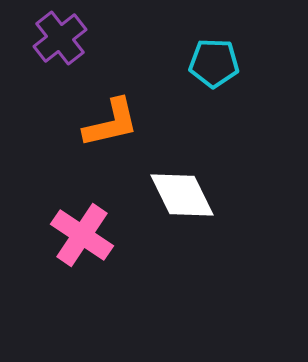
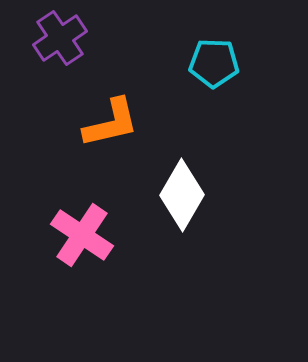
purple cross: rotated 4 degrees clockwise
white diamond: rotated 56 degrees clockwise
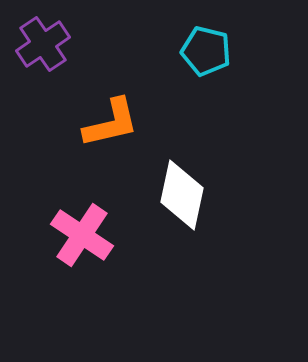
purple cross: moved 17 px left, 6 px down
cyan pentagon: moved 8 px left, 12 px up; rotated 12 degrees clockwise
white diamond: rotated 18 degrees counterclockwise
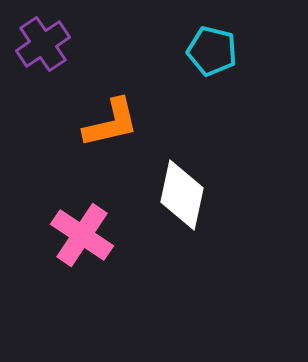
cyan pentagon: moved 6 px right
